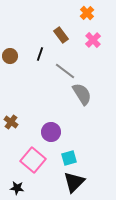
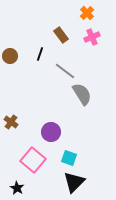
pink cross: moved 1 px left, 3 px up; rotated 21 degrees clockwise
cyan square: rotated 35 degrees clockwise
black star: rotated 24 degrees clockwise
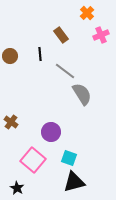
pink cross: moved 9 px right, 2 px up
black line: rotated 24 degrees counterclockwise
black triangle: rotated 30 degrees clockwise
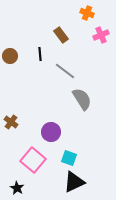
orange cross: rotated 24 degrees counterclockwise
gray semicircle: moved 5 px down
black triangle: rotated 10 degrees counterclockwise
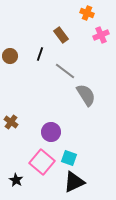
black line: rotated 24 degrees clockwise
gray semicircle: moved 4 px right, 4 px up
pink square: moved 9 px right, 2 px down
black star: moved 1 px left, 8 px up
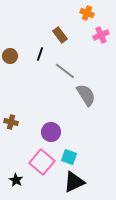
brown rectangle: moved 1 px left
brown cross: rotated 24 degrees counterclockwise
cyan square: moved 1 px up
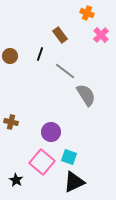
pink cross: rotated 21 degrees counterclockwise
